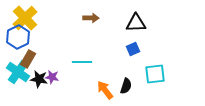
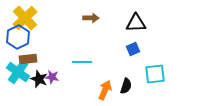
brown rectangle: rotated 54 degrees clockwise
black star: rotated 12 degrees clockwise
orange arrow: rotated 60 degrees clockwise
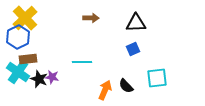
cyan square: moved 2 px right, 4 px down
black semicircle: rotated 119 degrees clockwise
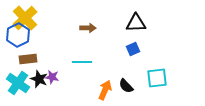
brown arrow: moved 3 px left, 10 px down
blue hexagon: moved 2 px up
cyan cross: moved 11 px down
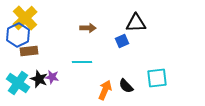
blue square: moved 11 px left, 8 px up
brown rectangle: moved 1 px right, 8 px up
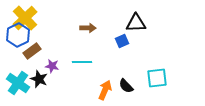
brown rectangle: moved 3 px right; rotated 30 degrees counterclockwise
purple star: moved 11 px up
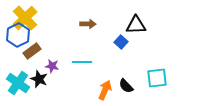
black triangle: moved 2 px down
brown arrow: moved 4 px up
blue square: moved 1 px left, 1 px down; rotated 24 degrees counterclockwise
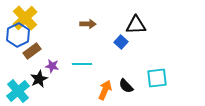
cyan line: moved 2 px down
black star: rotated 24 degrees clockwise
cyan cross: moved 8 px down; rotated 15 degrees clockwise
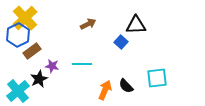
brown arrow: rotated 28 degrees counterclockwise
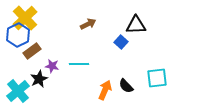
cyan line: moved 3 px left
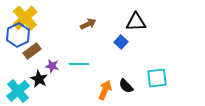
black triangle: moved 3 px up
black star: rotated 18 degrees counterclockwise
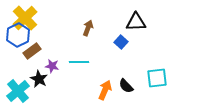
brown arrow: moved 4 px down; rotated 42 degrees counterclockwise
cyan line: moved 2 px up
